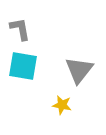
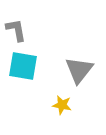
gray L-shape: moved 4 px left, 1 px down
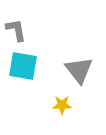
gray triangle: rotated 16 degrees counterclockwise
yellow star: rotated 12 degrees counterclockwise
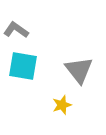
gray L-shape: rotated 45 degrees counterclockwise
yellow star: rotated 18 degrees counterclockwise
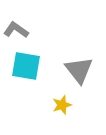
cyan square: moved 3 px right
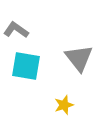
gray triangle: moved 12 px up
yellow star: moved 2 px right
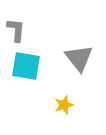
gray L-shape: rotated 60 degrees clockwise
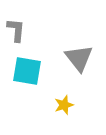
cyan square: moved 1 px right, 5 px down
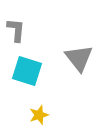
cyan square: rotated 8 degrees clockwise
yellow star: moved 25 px left, 10 px down
